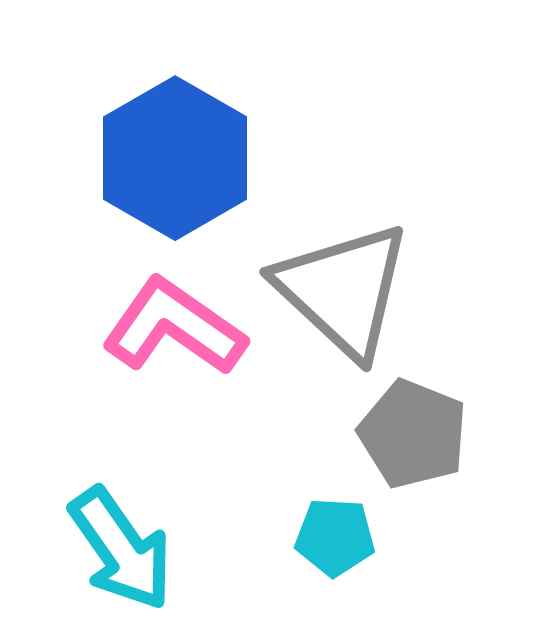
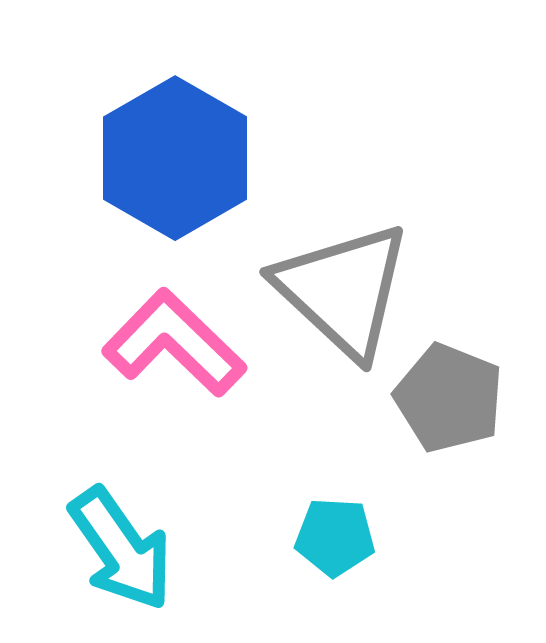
pink L-shape: moved 16 px down; rotated 9 degrees clockwise
gray pentagon: moved 36 px right, 36 px up
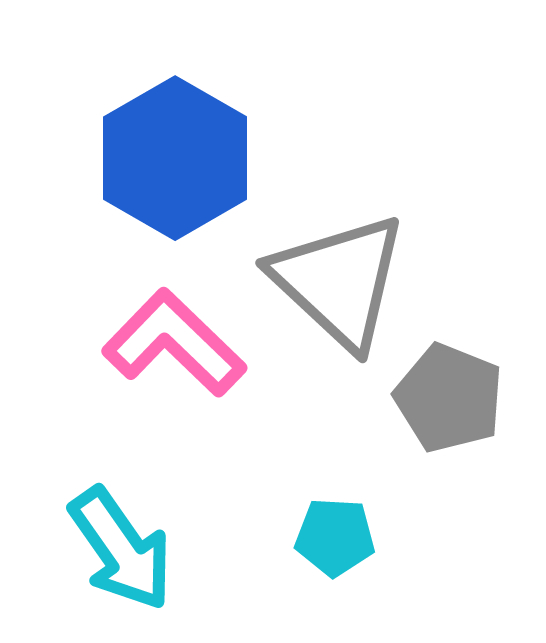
gray triangle: moved 4 px left, 9 px up
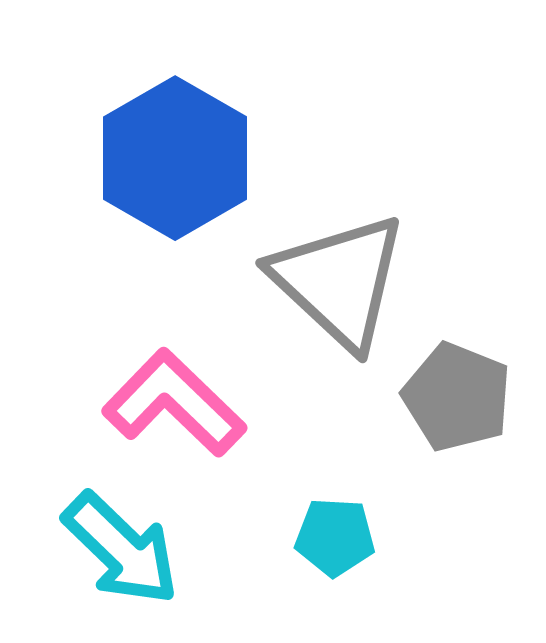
pink L-shape: moved 60 px down
gray pentagon: moved 8 px right, 1 px up
cyan arrow: rotated 11 degrees counterclockwise
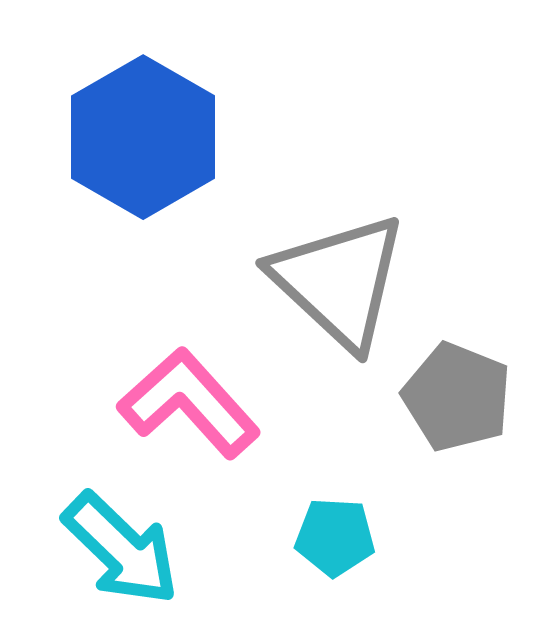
blue hexagon: moved 32 px left, 21 px up
pink L-shape: moved 15 px right; rotated 4 degrees clockwise
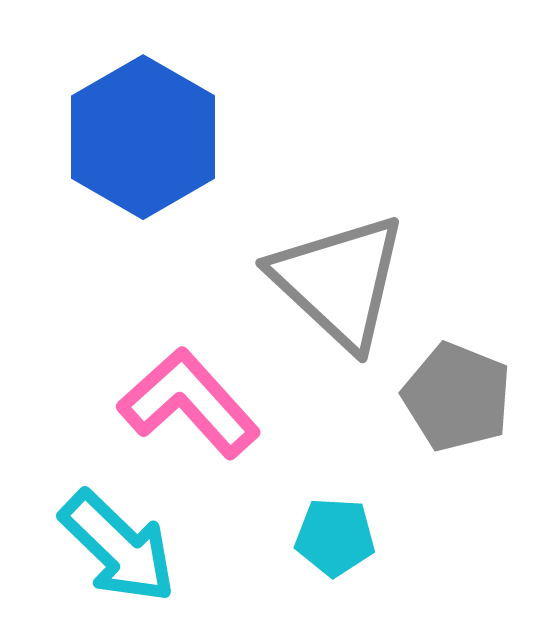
cyan arrow: moved 3 px left, 2 px up
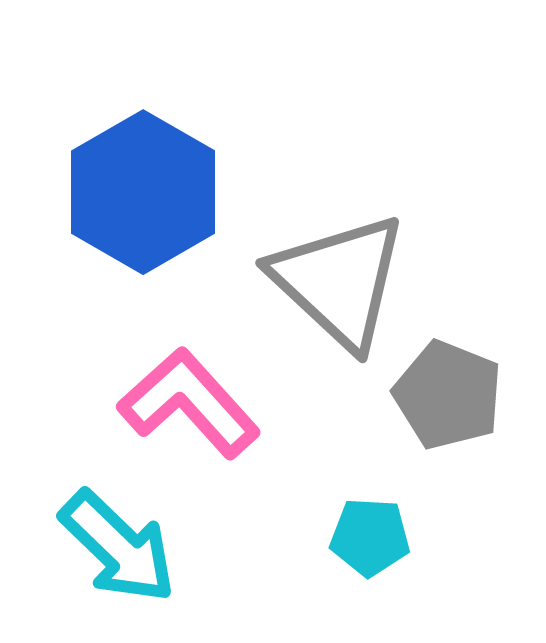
blue hexagon: moved 55 px down
gray pentagon: moved 9 px left, 2 px up
cyan pentagon: moved 35 px right
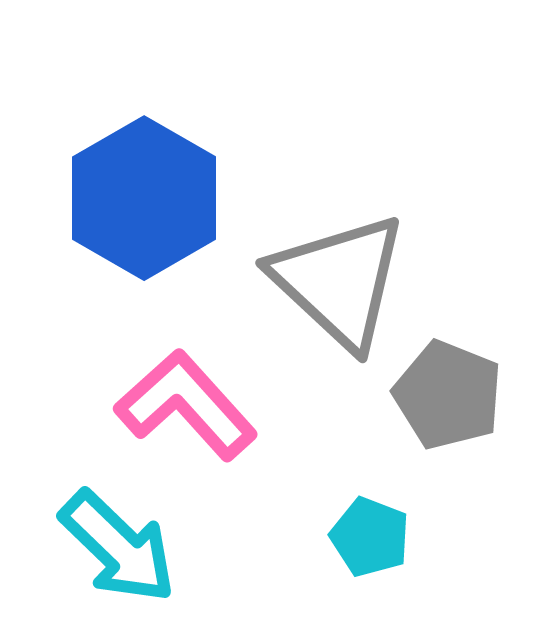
blue hexagon: moved 1 px right, 6 px down
pink L-shape: moved 3 px left, 2 px down
cyan pentagon: rotated 18 degrees clockwise
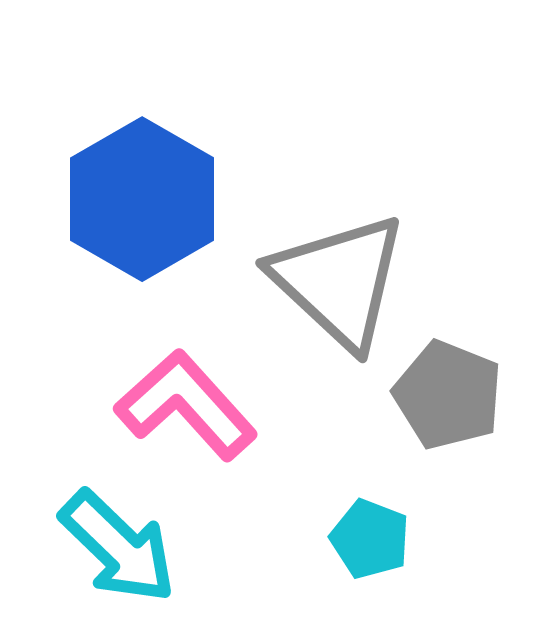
blue hexagon: moved 2 px left, 1 px down
cyan pentagon: moved 2 px down
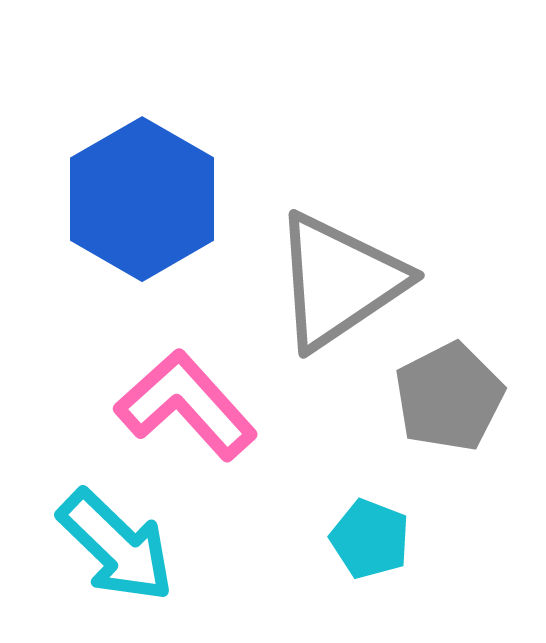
gray triangle: rotated 43 degrees clockwise
gray pentagon: moved 1 px right, 2 px down; rotated 23 degrees clockwise
cyan arrow: moved 2 px left, 1 px up
